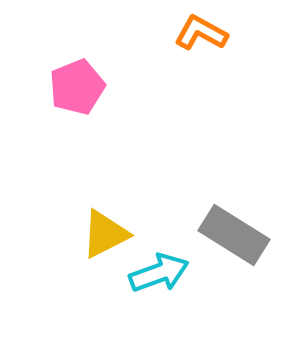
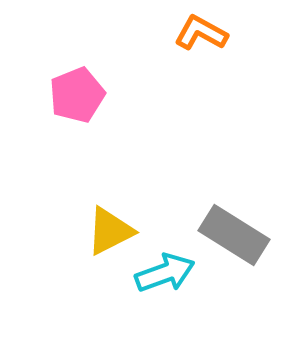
pink pentagon: moved 8 px down
yellow triangle: moved 5 px right, 3 px up
cyan arrow: moved 6 px right
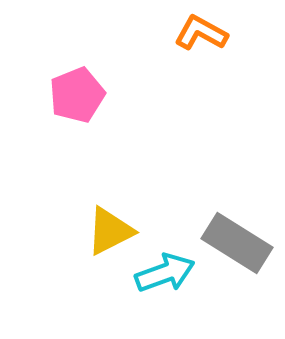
gray rectangle: moved 3 px right, 8 px down
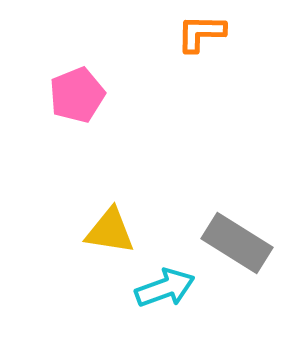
orange L-shape: rotated 28 degrees counterclockwise
yellow triangle: rotated 36 degrees clockwise
cyan arrow: moved 15 px down
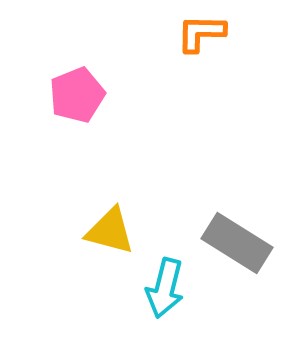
yellow triangle: rotated 6 degrees clockwise
cyan arrow: rotated 124 degrees clockwise
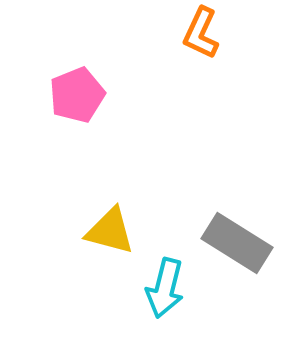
orange L-shape: rotated 66 degrees counterclockwise
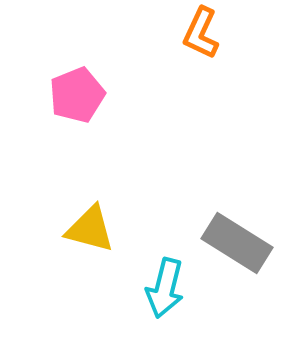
yellow triangle: moved 20 px left, 2 px up
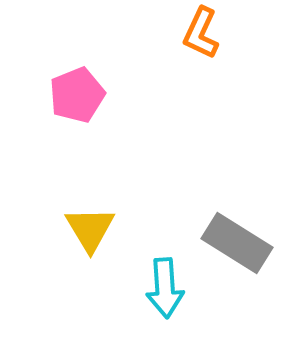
yellow triangle: rotated 44 degrees clockwise
cyan arrow: rotated 18 degrees counterclockwise
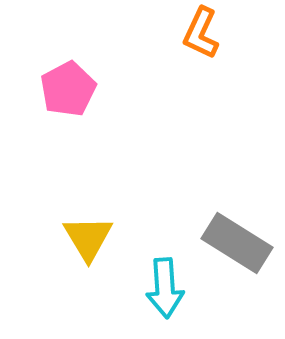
pink pentagon: moved 9 px left, 6 px up; rotated 6 degrees counterclockwise
yellow triangle: moved 2 px left, 9 px down
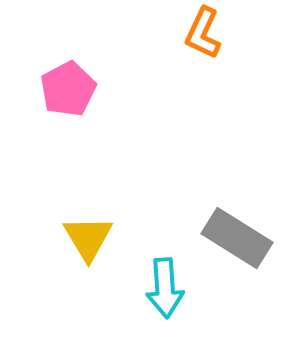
orange L-shape: moved 2 px right
gray rectangle: moved 5 px up
